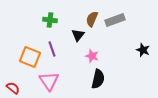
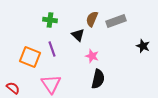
gray rectangle: moved 1 px right, 1 px down
black triangle: rotated 24 degrees counterclockwise
black star: moved 4 px up
pink triangle: moved 2 px right, 3 px down
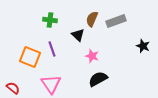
black semicircle: rotated 132 degrees counterclockwise
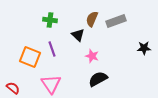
black star: moved 1 px right, 2 px down; rotated 24 degrees counterclockwise
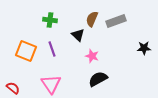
orange square: moved 4 px left, 6 px up
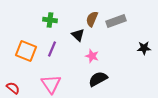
purple line: rotated 42 degrees clockwise
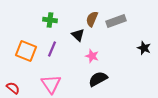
black star: rotated 24 degrees clockwise
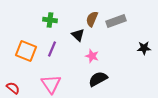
black star: rotated 24 degrees counterclockwise
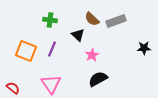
brown semicircle: rotated 70 degrees counterclockwise
pink star: moved 1 px up; rotated 24 degrees clockwise
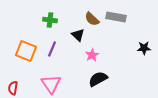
gray rectangle: moved 4 px up; rotated 30 degrees clockwise
red semicircle: rotated 120 degrees counterclockwise
